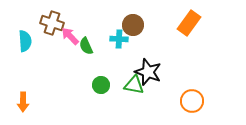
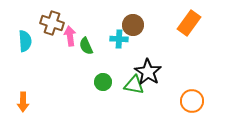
pink arrow: rotated 36 degrees clockwise
black star: rotated 12 degrees clockwise
green circle: moved 2 px right, 3 px up
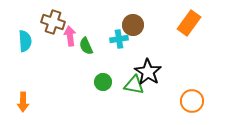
brown cross: moved 1 px right, 1 px up
cyan cross: rotated 12 degrees counterclockwise
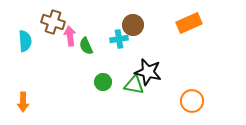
orange rectangle: rotated 30 degrees clockwise
black star: rotated 20 degrees counterclockwise
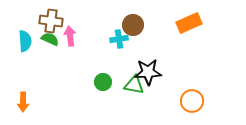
brown cross: moved 2 px left, 1 px up; rotated 10 degrees counterclockwise
green semicircle: moved 36 px left, 7 px up; rotated 138 degrees clockwise
black star: rotated 16 degrees counterclockwise
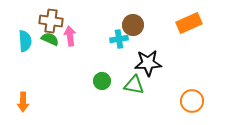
black star: moved 9 px up
green circle: moved 1 px left, 1 px up
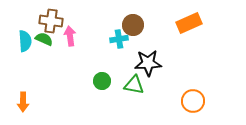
green semicircle: moved 6 px left
orange circle: moved 1 px right
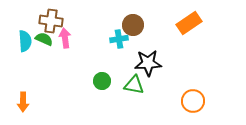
orange rectangle: rotated 10 degrees counterclockwise
pink arrow: moved 5 px left, 2 px down
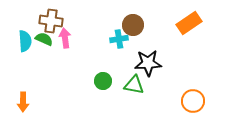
green circle: moved 1 px right
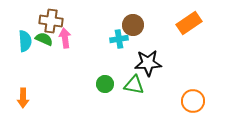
green circle: moved 2 px right, 3 px down
orange arrow: moved 4 px up
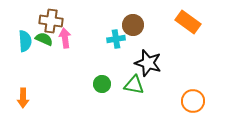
orange rectangle: moved 1 px left, 1 px up; rotated 70 degrees clockwise
cyan cross: moved 3 px left
black star: rotated 20 degrees clockwise
green circle: moved 3 px left
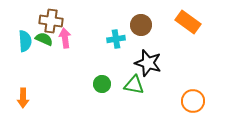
brown circle: moved 8 px right
